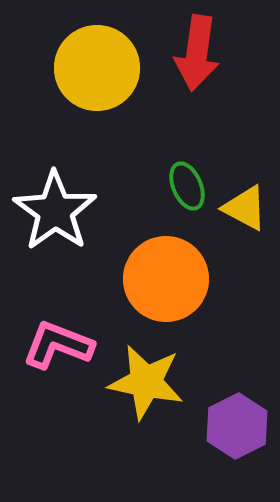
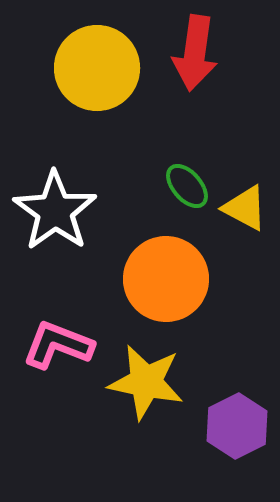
red arrow: moved 2 px left
green ellipse: rotated 18 degrees counterclockwise
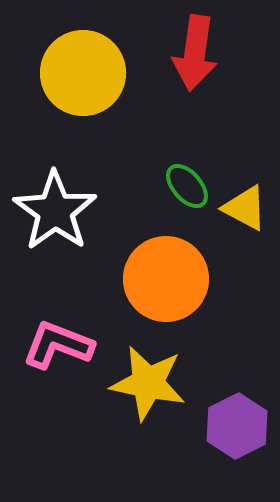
yellow circle: moved 14 px left, 5 px down
yellow star: moved 2 px right, 1 px down
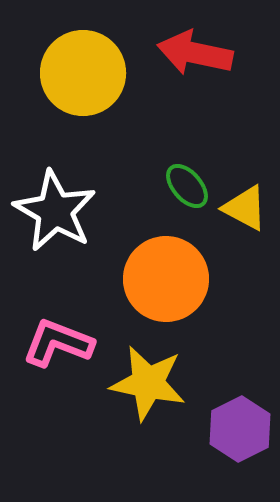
red arrow: rotated 94 degrees clockwise
white star: rotated 6 degrees counterclockwise
pink L-shape: moved 2 px up
purple hexagon: moved 3 px right, 3 px down
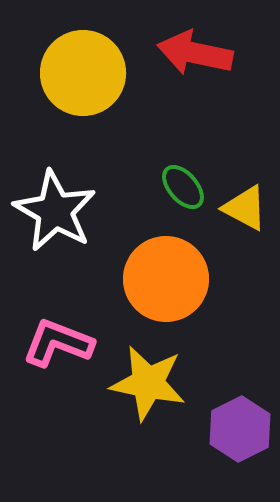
green ellipse: moved 4 px left, 1 px down
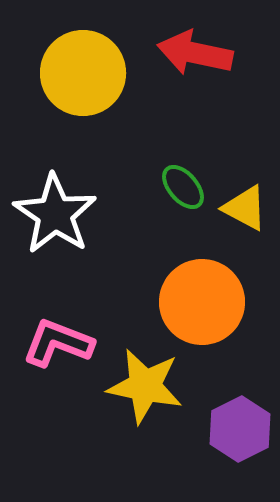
white star: moved 3 px down; rotated 4 degrees clockwise
orange circle: moved 36 px right, 23 px down
yellow star: moved 3 px left, 3 px down
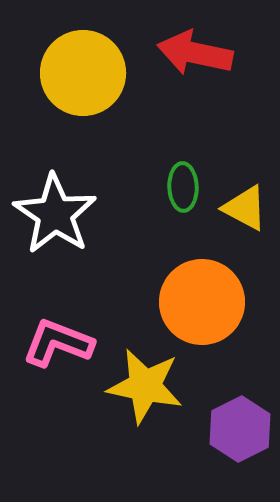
green ellipse: rotated 39 degrees clockwise
